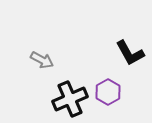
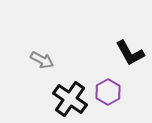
black cross: rotated 32 degrees counterclockwise
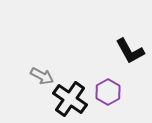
black L-shape: moved 2 px up
gray arrow: moved 16 px down
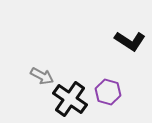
black L-shape: moved 10 px up; rotated 28 degrees counterclockwise
purple hexagon: rotated 15 degrees counterclockwise
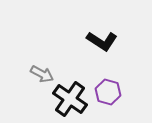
black L-shape: moved 28 px left
gray arrow: moved 2 px up
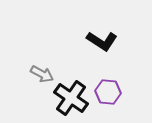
purple hexagon: rotated 10 degrees counterclockwise
black cross: moved 1 px right, 1 px up
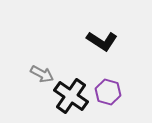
purple hexagon: rotated 10 degrees clockwise
black cross: moved 2 px up
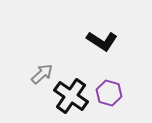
gray arrow: rotated 70 degrees counterclockwise
purple hexagon: moved 1 px right, 1 px down
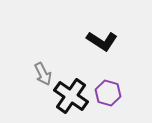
gray arrow: moved 1 px right; rotated 105 degrees clockwise
purple hexagon: moved 1 px left
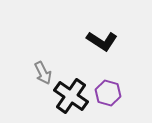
gray arrow: moved 1 px up
